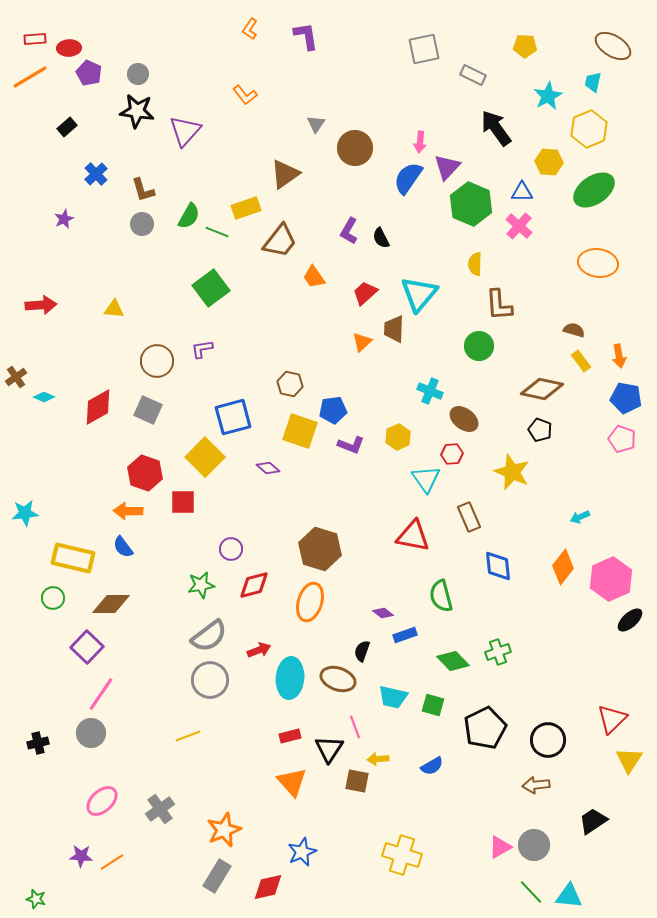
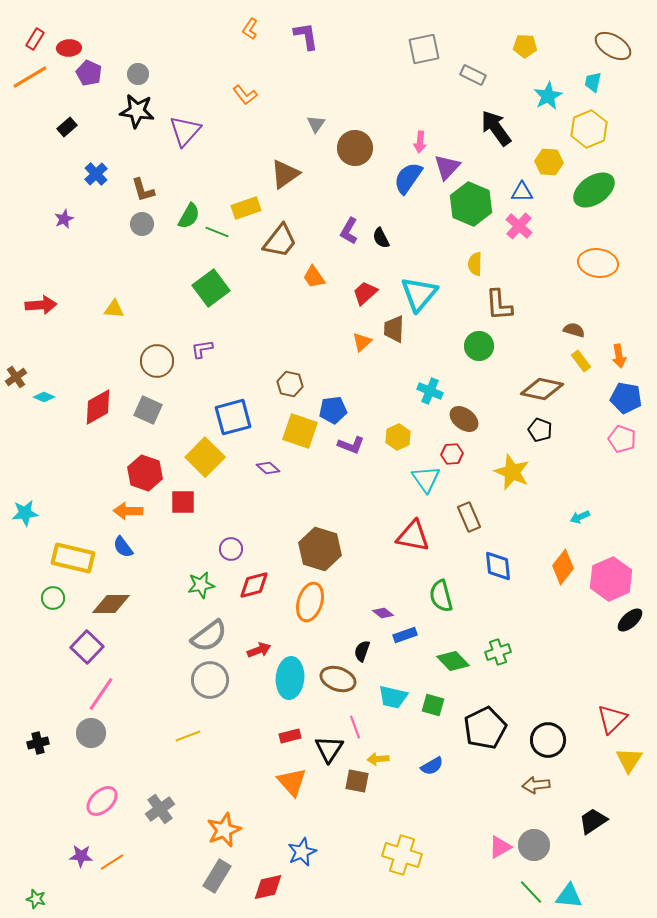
red rectangle at (35, 39): rotated 55 degrees counterclockwise
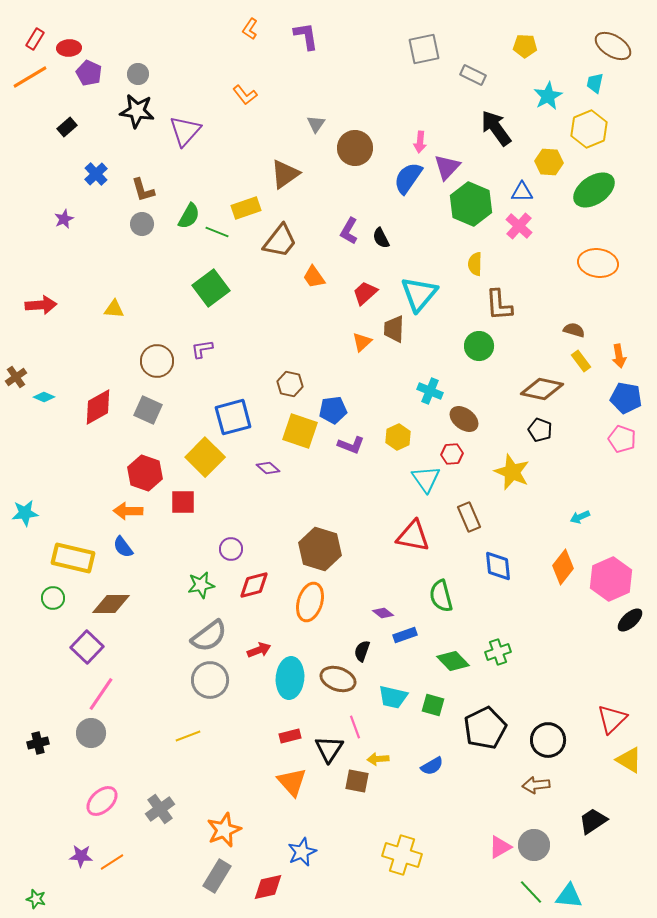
cyan trapezoid at (593, 82): moved 2 px right, 1 px down
yellow triangle at (629, 760): rotated 32 degrees counterclockwise
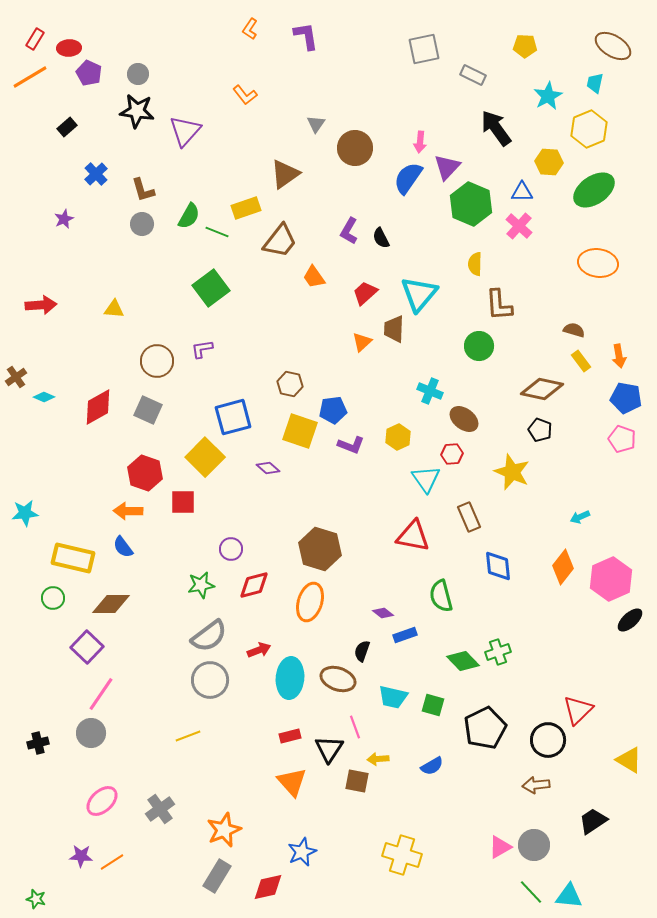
green diamond at (453, 661): moved 10 px right
red triangle at (612, 719): moved 34 px left, 9 px up
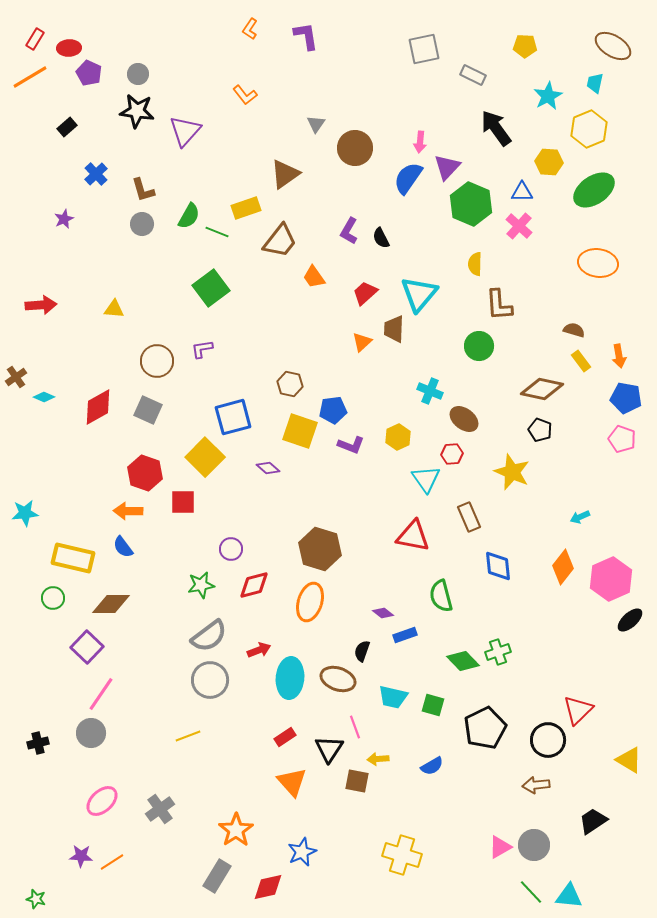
red rectangle at (290, 736): moved 5 px left, 1 px down; rotated 20 degrees counterclockwise
orange star at (224, 830): moved 12 px right; rotated 12 degrees counterclockwise
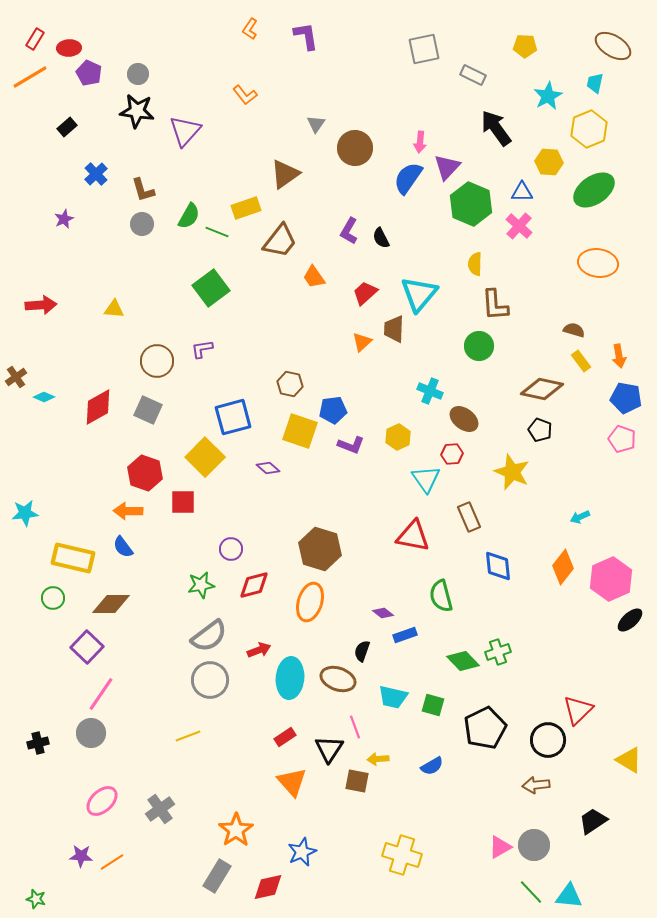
brown L-shape at (499, 305): moved 4 px left
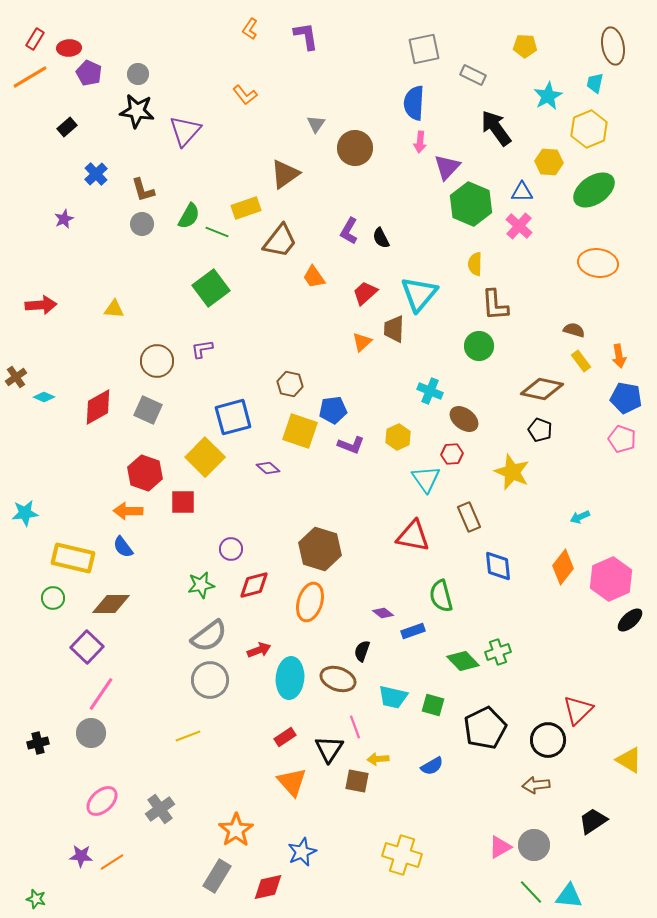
brown ellipse at (613, 46): rotated 48 degrees clockwise
blue semicircle at (408, 178): moved 6 px right, 75 px up; rotated 32 degrees counterclockwise
blue rectangle at (405, 635): moved 8 px right, 4 px up
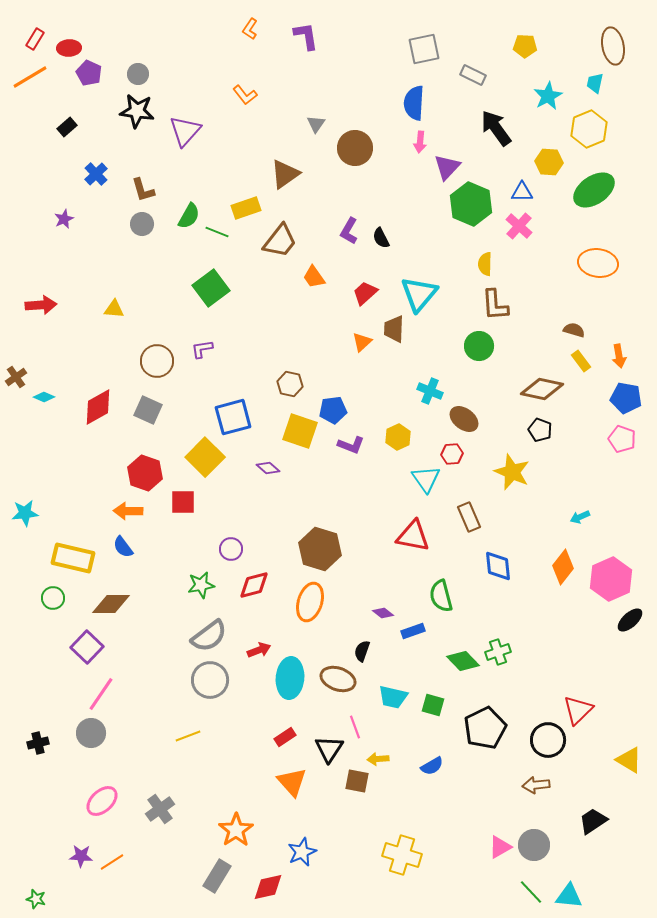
yellow semicircle at (475, 264): moved 10 px right
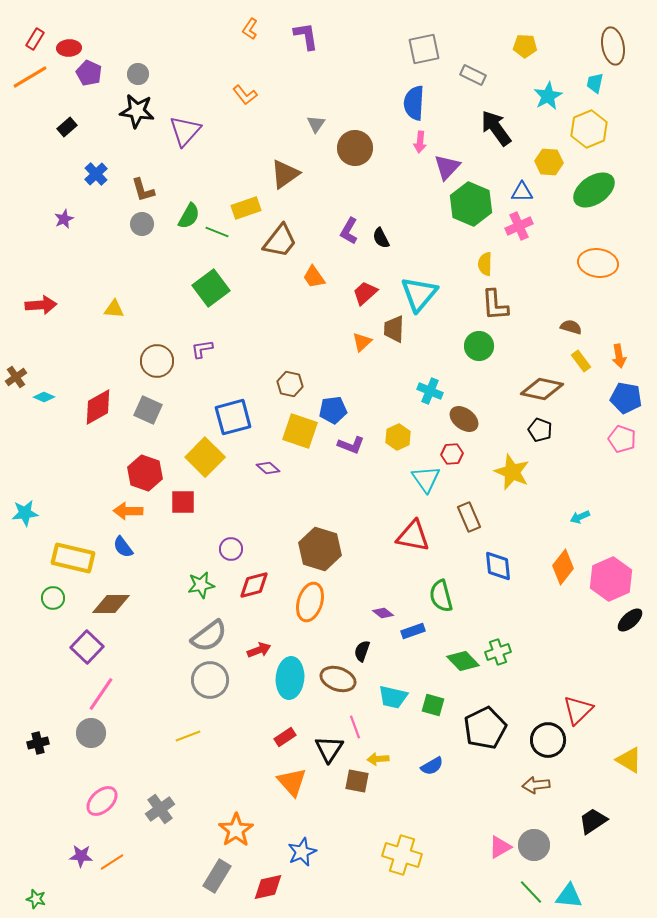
pink cross at (519, 226): rotated 24 degrees clockwise
brown semicircle at (574, 330): moved 3 px left, 3 px up
